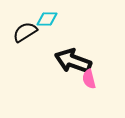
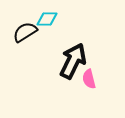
black arrow: rotated 96 degrees clockwise
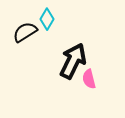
cyan diamond: rotated 60 degrees counterclockwise
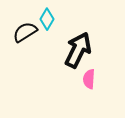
black arrow: moved 5 px right, 11 px up
pink semicircle: rotated 18 degrees clockwise
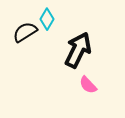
pink semicircle: moved 1 px left, 6 px down; rotated 48 degrees counterclockwise
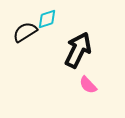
cyan diamond: rotated 40 degrees clockwise
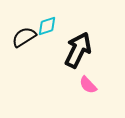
cyan diamond: moved 7 px down
black semicircle: moved 1 px left, 5 px down
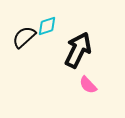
black semicircle: rotated 10 degrees counterclockwise
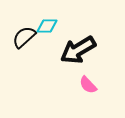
cyan diamond: rotated 20 degrees clockwise
black arrow: rotated 147 degrees counterclockwise
